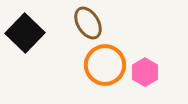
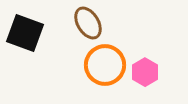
black square: rotated 24 degrees counterclockwise
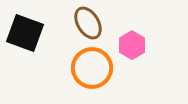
orange circle: moved 13 px left, 3 px down
pink hexagon: moved 13 px left, 27 px up
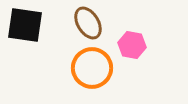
black square: moved 8 px up; rotated 12 degrees counterclockwise
pink hexagon: rotated 20 degrees counterclockwise
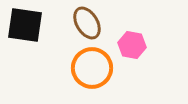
brown ellipse: moved 1 px left
